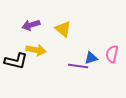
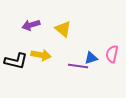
yellow arrow: moved 5 px right, 5 px down
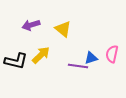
yellow arrow: rotated 54 degrees counterclockwise
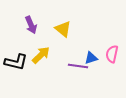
purple arrow: rotated 96 degrees counterclockwise
black L-shape: moved 1 px down
